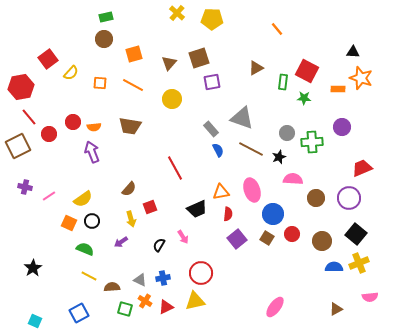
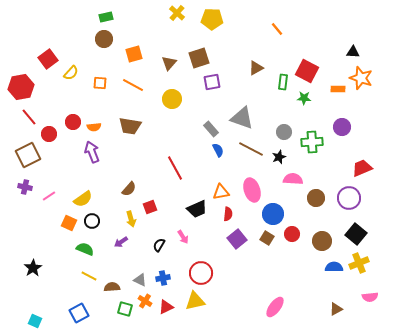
gray circle at (287, 133): moved 3 px left, 1 px up
brown square at (18, 146): moved 10 px right, 9 px down
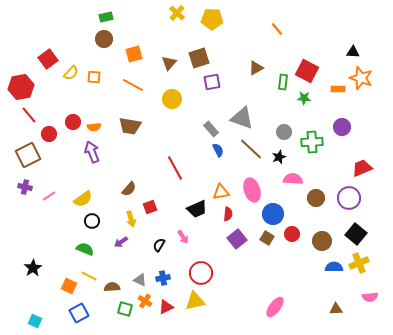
orange square at (100, 83): moved 6 px left, 6 px up
red line at (29, 117): moved 2 px up
brown line at (251, 149): rotated 15 degrees clockwise
orange square at (69, 223): moved 63 px down
brown triangle at (336, 309): rotated 24 degrees clockwise
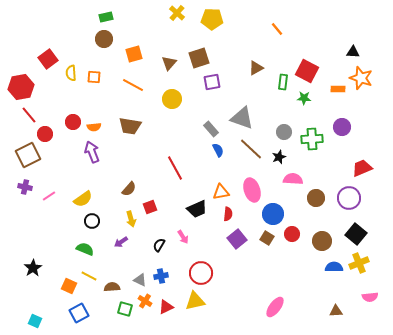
yellow semicircle at (71, 73): rotated 133 degrees clockwise
red circle at (49, 134): moved 4 px left
green cross at (312, 142): moved 3 px up
blue cross at (163, 278): moved 2 px left, 2 px up
brown triangle at (336, 309): moved 2 px down
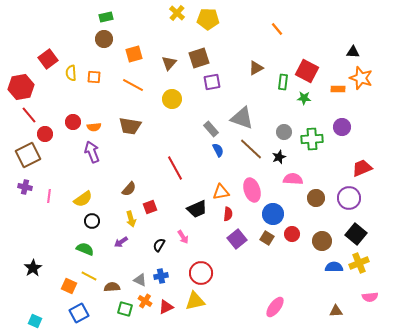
yellow pentagon at (212, 19): moved 4 px left
pink line at (49, 196): rotated 48 degrees counterclockwise
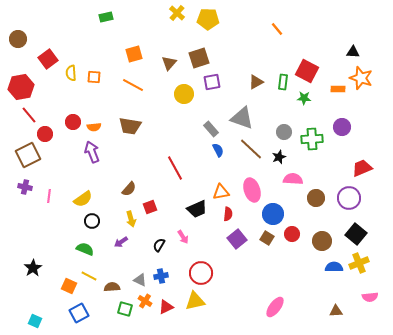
brown circle at (104, 39): moved 86 px left
brown triangle at (256, 68): moved 14 px down
yellow circle at (172, 99): moved 12 px right, 5 px up
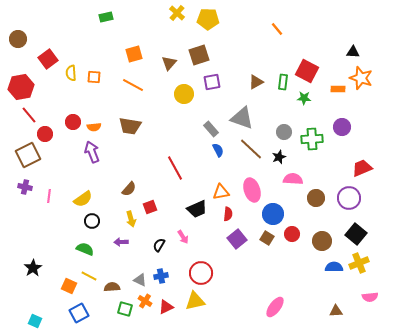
brown square at (199, 58): moved 3 px up
purple arrow at (121, 242): rotated 32 degrees clockwise
